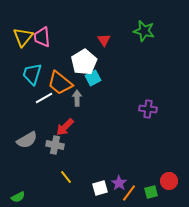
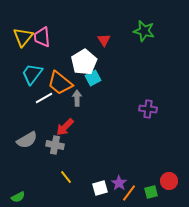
cyan trapezoid: rotated 20 degrees clockwise
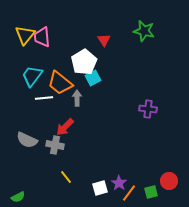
yellow triangle: moved 2 px right, 2 px up
cyan trapezoid: moved 2 px down
white line: rotated 24 degrees clockwise
gray semicircle: rotated 55 degrees clockwise
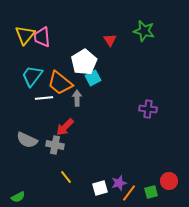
red triangle: moved 6 px right
purple star: rotated 21 degrees clockwise
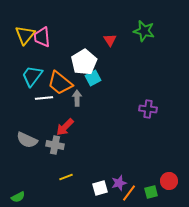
yellow line: rotated 72 degrees counterclockwise
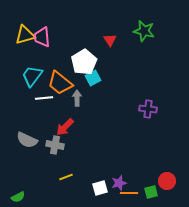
yellow triangle: rotated 35 degrees clockwise
red circle: moved 2 px left
orange line: rotated 54 degrees clockwise
